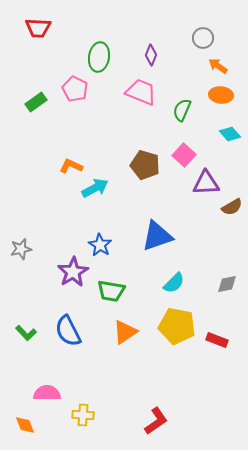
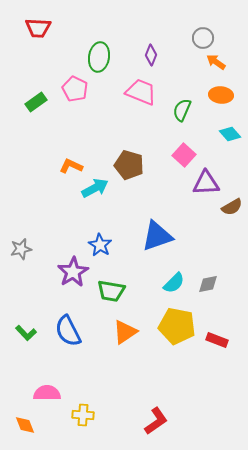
orange arrow: moved 2 px left, 4 px up
brown pentagon: moved 16 px left
gray diamond: moved 19 px left
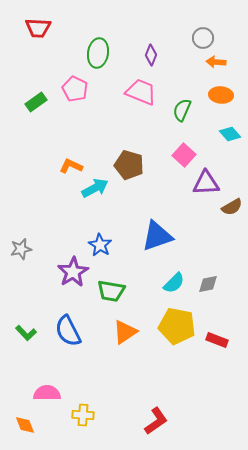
green ellipse: moved 1 px left, 4 px up
orange arrow: rotated 30 degrees counterclockwise
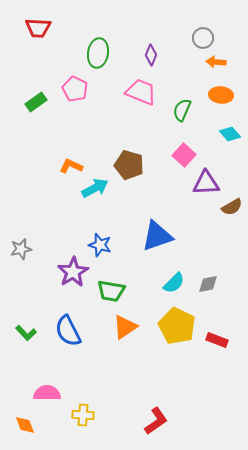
blue star: rotated 15 degrees counterclockwise
yellow pentagon: rotated 15 degrees clockwise
orange triangle: moved 5 px up
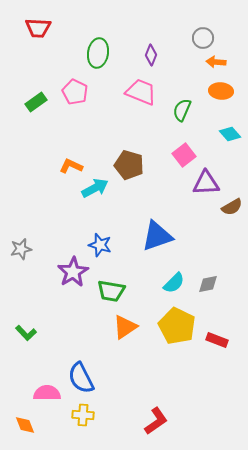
pink pentagon: moved 3 px down
orange ellipse: moved 4 px up
pink square: rotated 10 degrees clockwise
blue semicircle: moved 13 px right, 47 px down
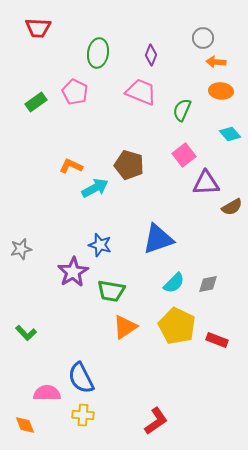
blue triangle: moved 1 px right, 3 px down
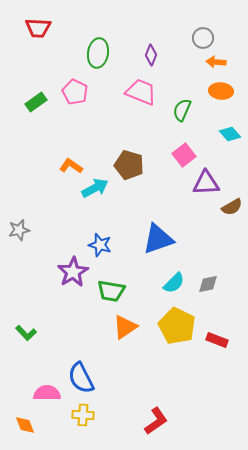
orange L-shape: rotated 10 degrees clockwise
gray star: moved 2 px left, 19 px up
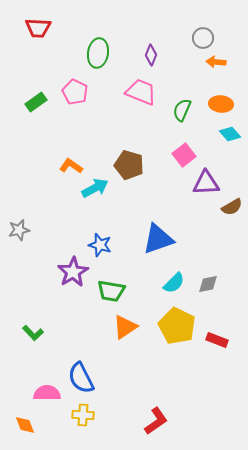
orange ellipse: moved 13 px down
green L-shape: moved 7 px right
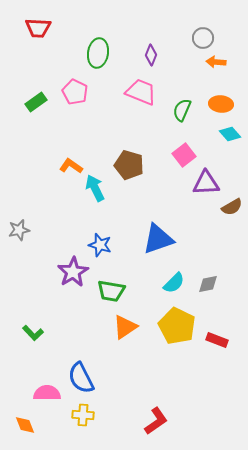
cyan arrow: rotated 88 degrees counterclockwise
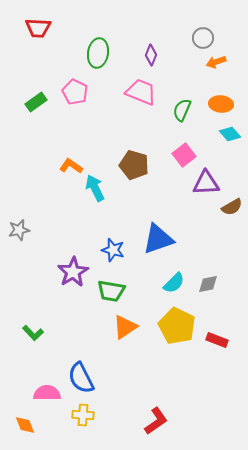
orange arrow: rotated 24 degrees counterclockwise
brown pentagon: moved 5 px right
blue star: moved 13 px right, 5 px down
